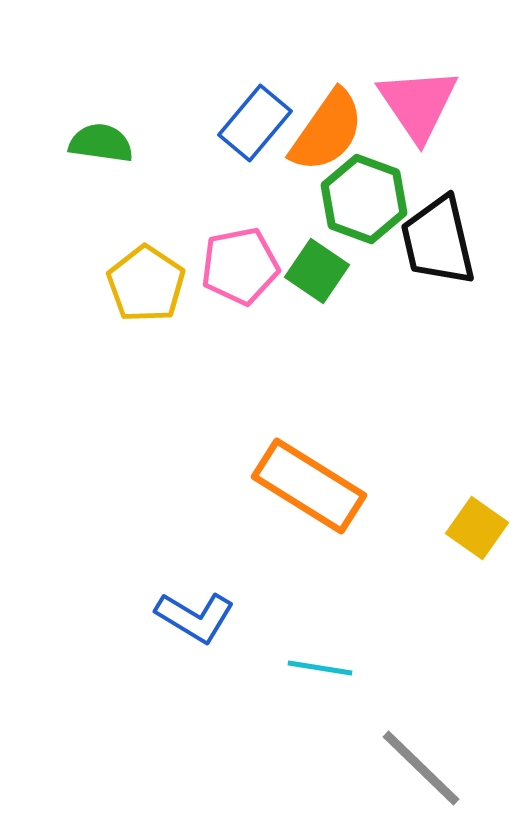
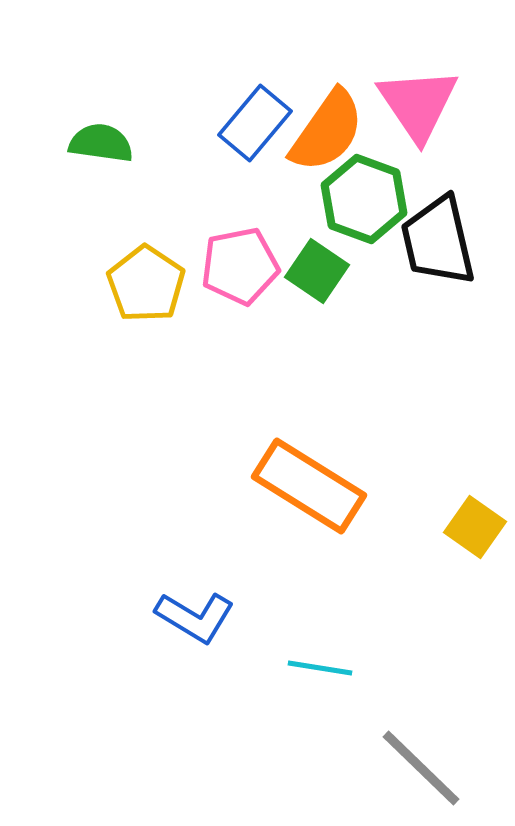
yellow square: moved 2 px left, 1 px up
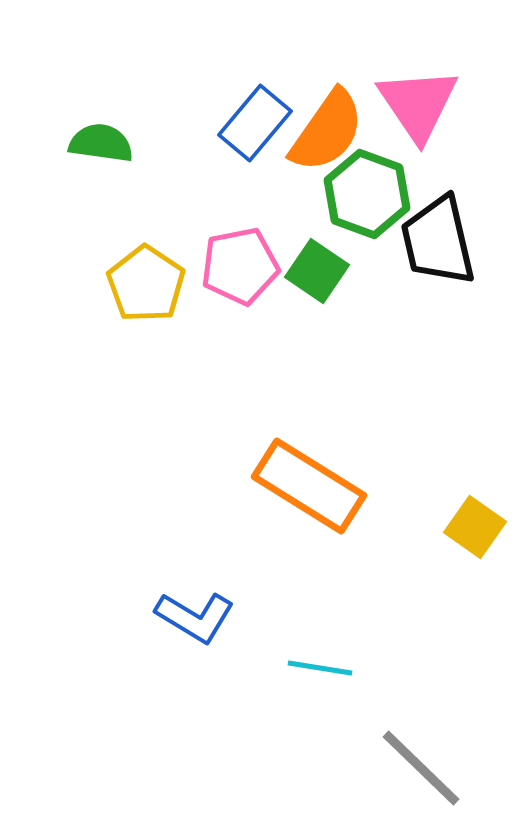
green hexagon: moved 3 px right, 5 px up
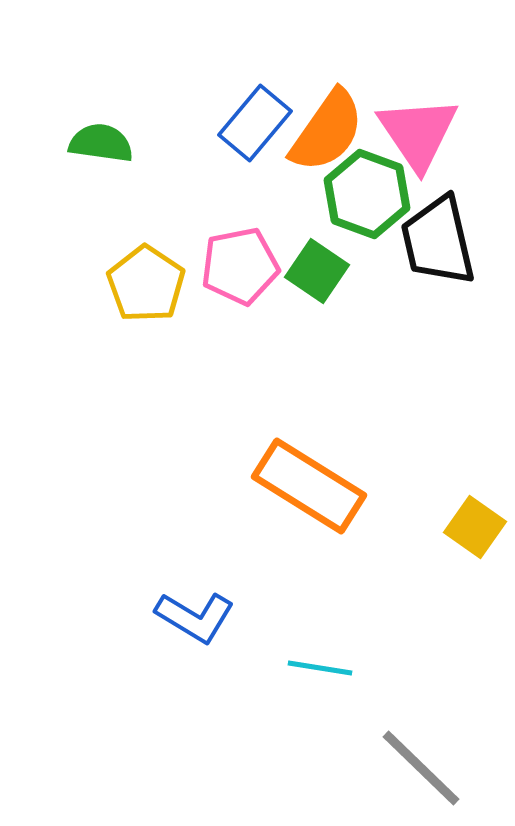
pink triangle: moved 29 px down
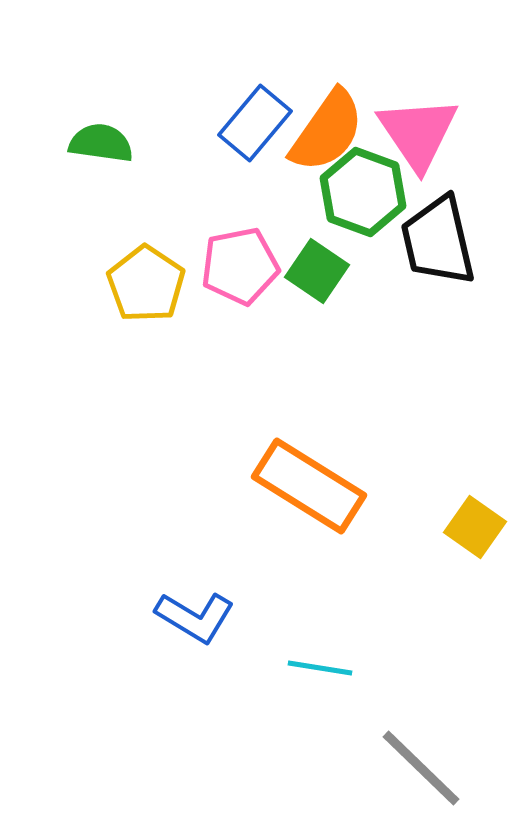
green hexagon: moved 4 px left, 2 px up
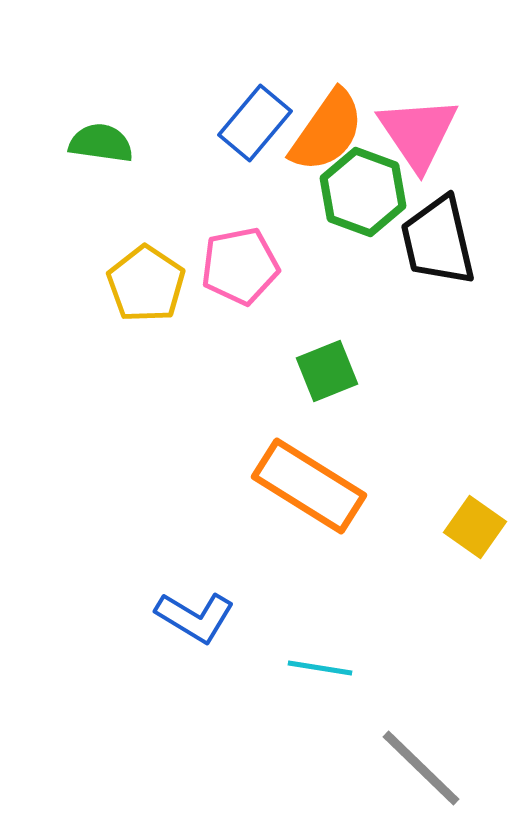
green square: moved 10 px right, 100 px down; rotated 34 degrees clockwise
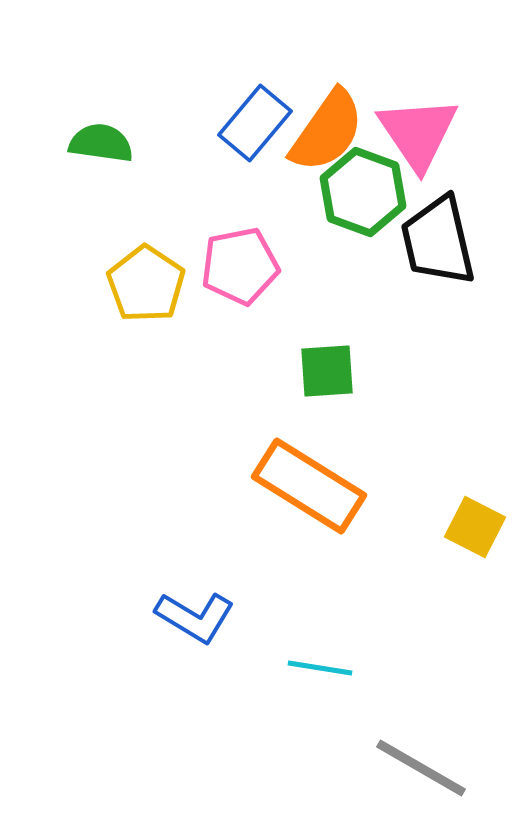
green square: rotated 18 degrees clockwise
yellow square: rotated 8 degrees counterclockwise
gray line: rotated 14 degrees counterclockwise
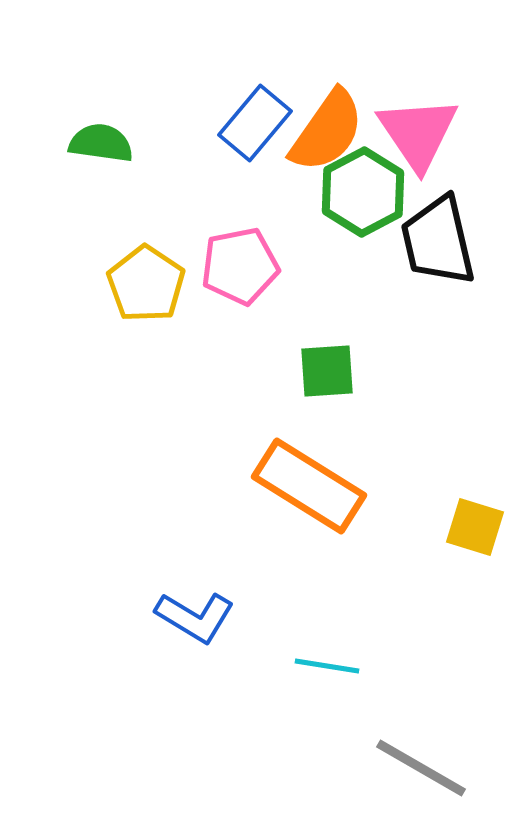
green hexagon: rotated 12 degrees clockwise
yellow square: rotated 10 degrees counterclockwise
cyan line: moved 7 px right, 2 px up
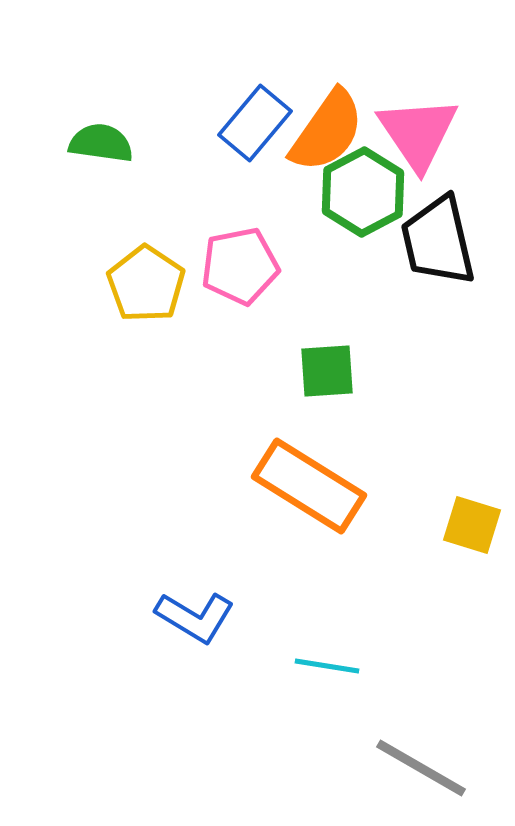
yellow square: moved 3 px left, 2 px up
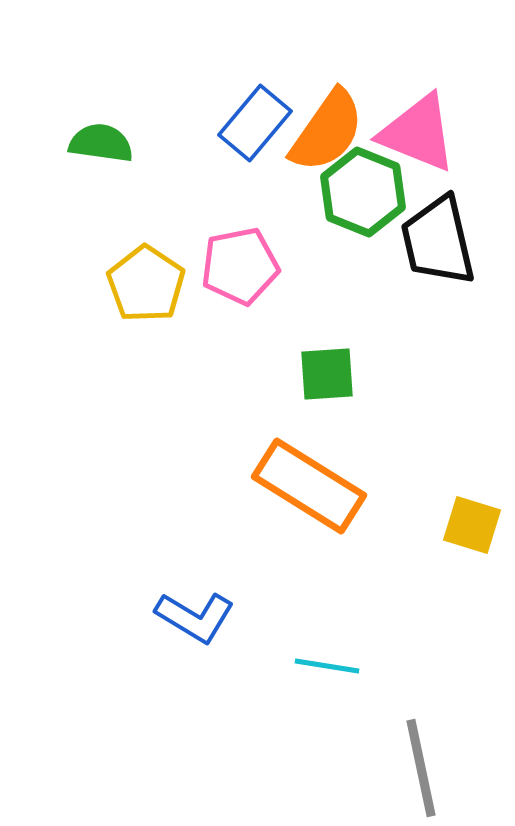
pink triangle: rotated 34 degrees counterclockwise
green hexagon: rotated 10 degrees counterclockwise
green square: moved 3 px down
gray line: rotated 48 degrees clockwise
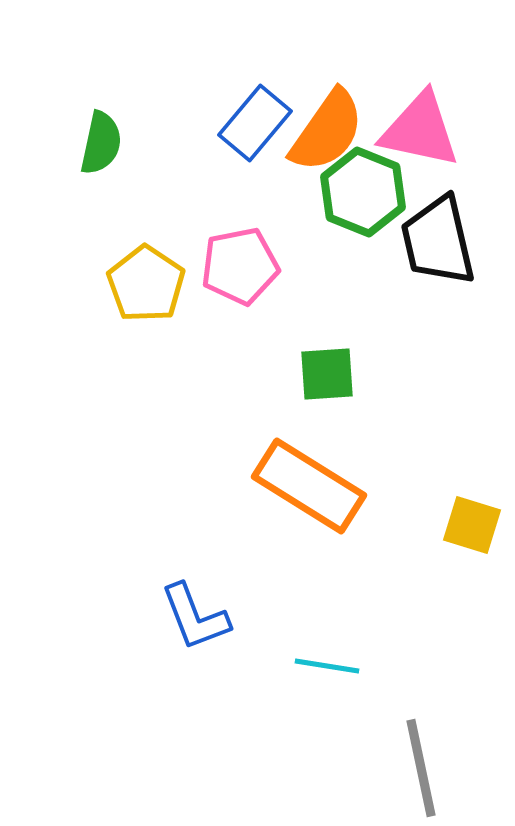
pink triangle: moved 2 px right, 3 px up; rotated 10 degrees counterclockwise
green semicircle: rotated 94 degrees clockwise
blue L-shape: rotated 38 degrees clockwise
